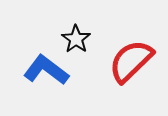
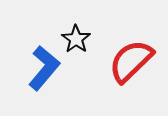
blue L-shape: moved 2 px left, 2 px up; rotated 93 degrees clockwise
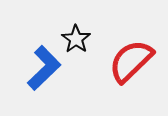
blue L-shape: rotated 6 degrees clockwise
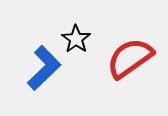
red semicircle: moved 1 px left, 3 px up; rotated 9 degrees clockwise
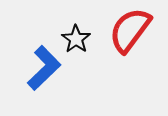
red semicircle: moved 28 px up; rotated 18 degrees counterclockwise
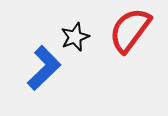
black star: moved 1 px left, 2 px up; rotated 16 degrees clockwise
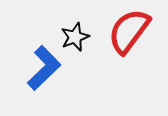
red semicircle: moved 1 px left, 1 px down
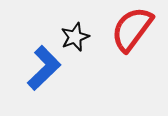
red semicircle: moved 3 px right, 2 px up
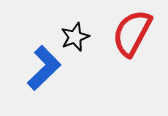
red semicircle: moved 4 px down; rotated 9 degrees counterclockwise
